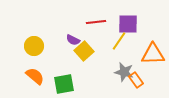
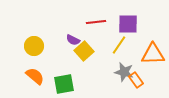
yellow line: moved 4 px down
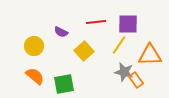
purple semicircle: moved 12 px left, 8 px up
orange triangle: moved 3 px left, 1 px down
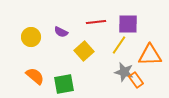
yellow circle: moved 3 px left, 9 px up
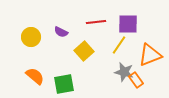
orange triangle: rotated 20 degrees counterclockwise
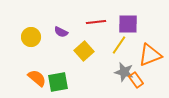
orange semicircle: moved 2 px right, 2 px down
green square: moved 6 px left, 2 px up
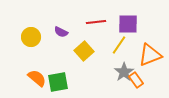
gray star: rotated 24 degrees clockwise
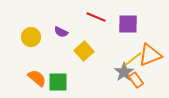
red line: moved 5 px up; rotated 30 degrees clockwise
yellow line: moved 14 px right, 14 px down; rotated 18 degrees clockwise
green square: rotated 10 degrees clockwise
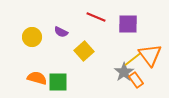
yellow circle: moved 1 px right
orange triangle: rotated 45 degrees counterclockwise
orange semicircle: rotated 24 degrees counterclockwise
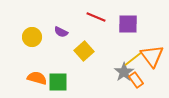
orange triangle: moved 2 px right, 1 px down
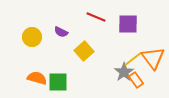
orange triangle: moved 1 px right, 2 px down
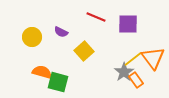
orange semicircle: moved 5 px right, 6 px up
green square: rotated 15 degrees clockwise
